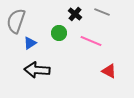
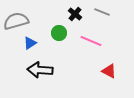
gray semicircle: rotated 55 degrees clockwise
black arrow: moved 3 px right
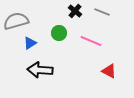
black cross: moved 3 px up
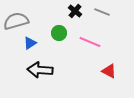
pink line: moved 1 px left, 1 px down
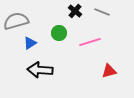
pink line: rotated 40 degrees counterclockwise
red triangle: rotated 42 degrees counterclockwise
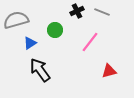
black cross: moved 2 px right; rotated 24 degrees clockwise
gray semicircle: moved 1 px up
green circle: moved 4 px left, 3 px up
pink line: rotated 35 degrees counterclockwise
black arrow: rotated 50 degrees clockwise
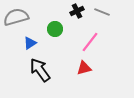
gray semicircle: moved 3 px up
green circle: moved 1 px up
red triangle: moved 25 px left, 3 px up
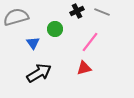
blue triangle: moved 3 px right; rotated 32 degrees counterclockwise
black arrow: moved 1 px left, 3 px down; rotated 95 degrees clockwise
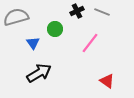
pink line: moved 1 px down
red triangle: moved 23 px right, 13 px down; rotated 49 degrees clockwise
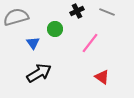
gray line: moved 5 px right
red triangle: moved 5 px left, 4 px up
